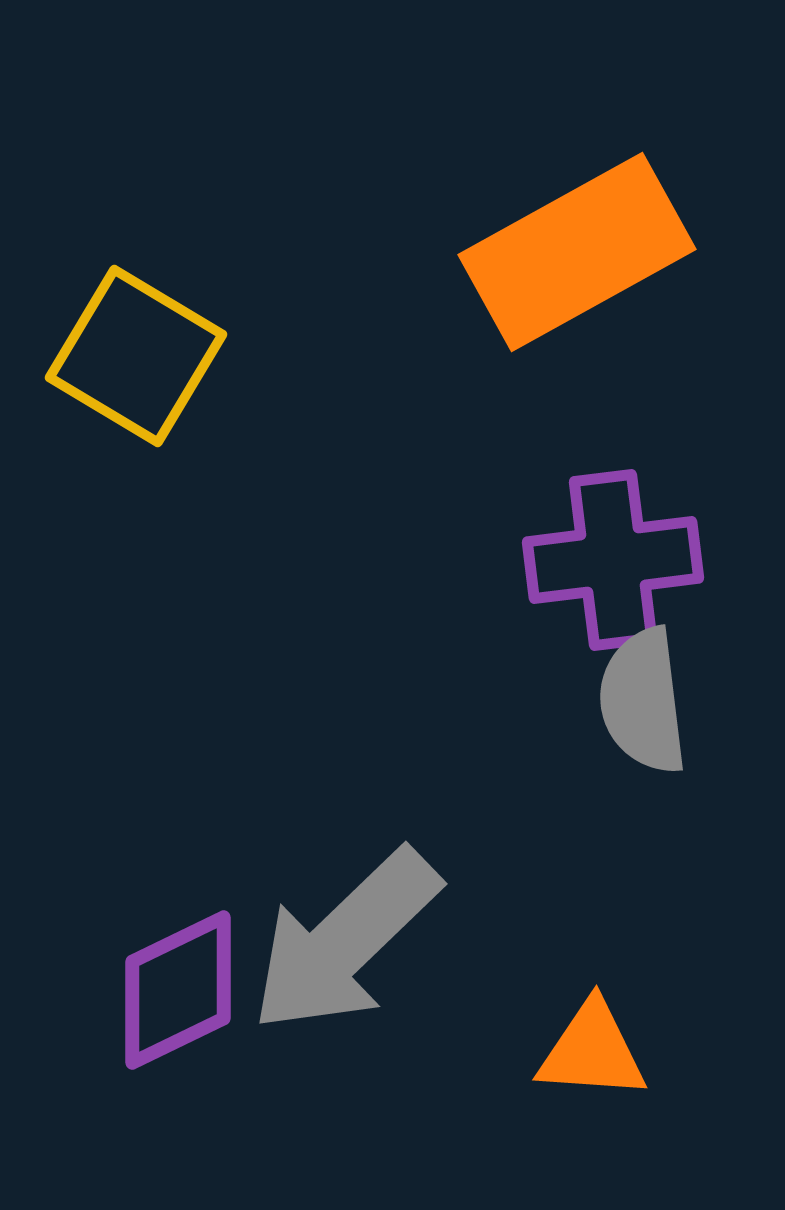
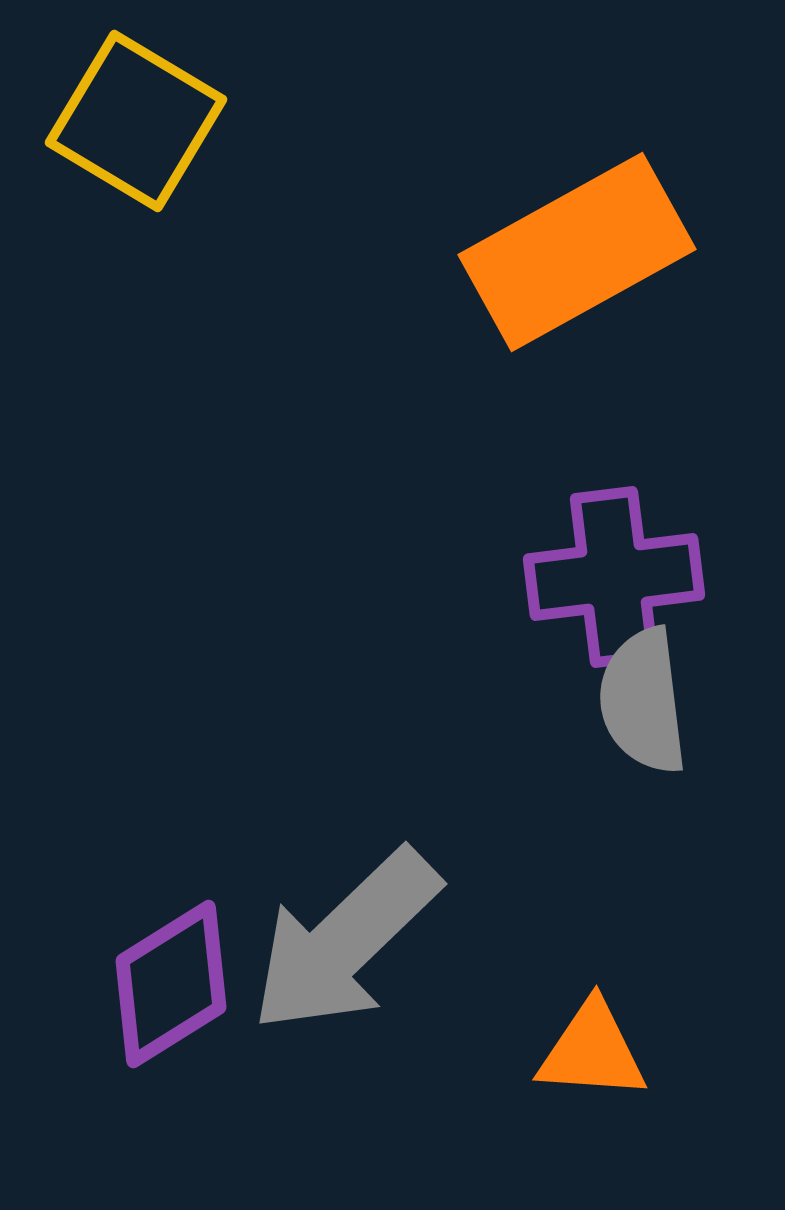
yellow square: moved 235 px up
purple cross: moved 1 px right, 17 px down
purple diamond: moved 7 px left, 6 px up; rotated 6 degrees counterclockwise
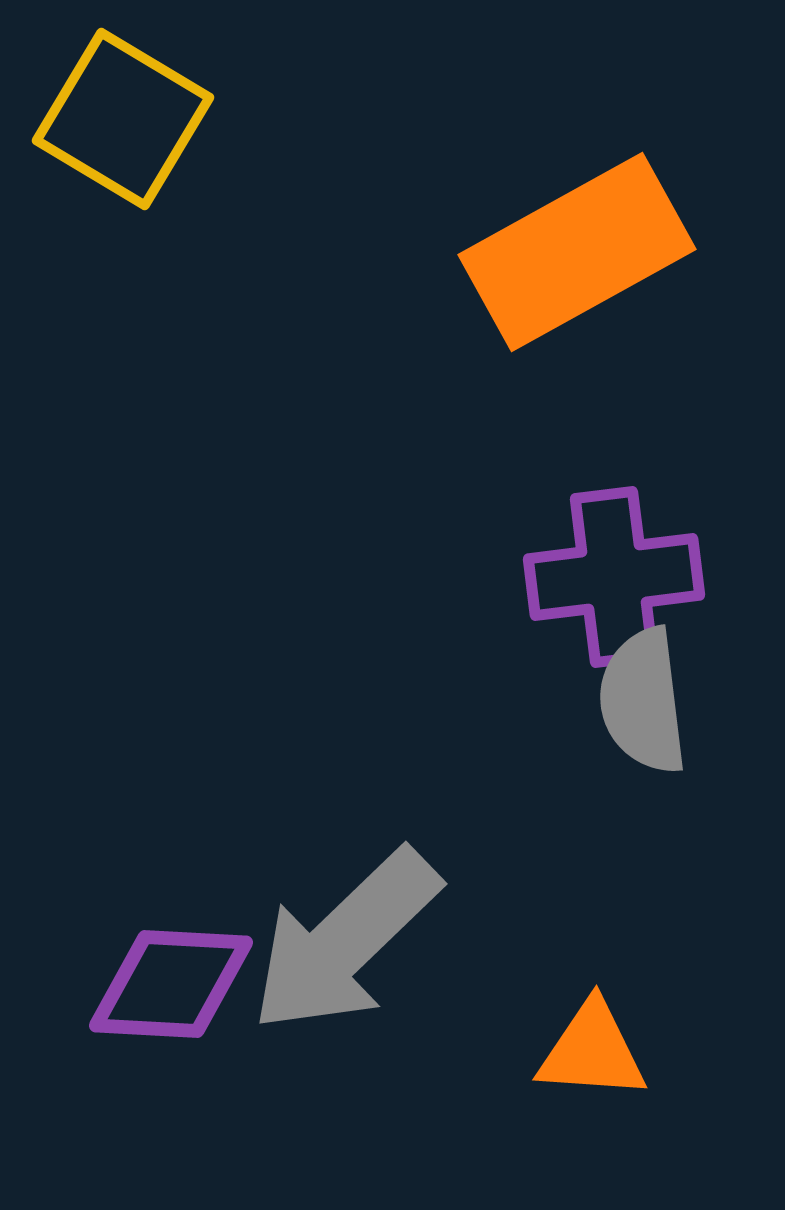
yellow square: moved 13 px left, 2 px up
purple diamond: rotated 35 degrees clockwise
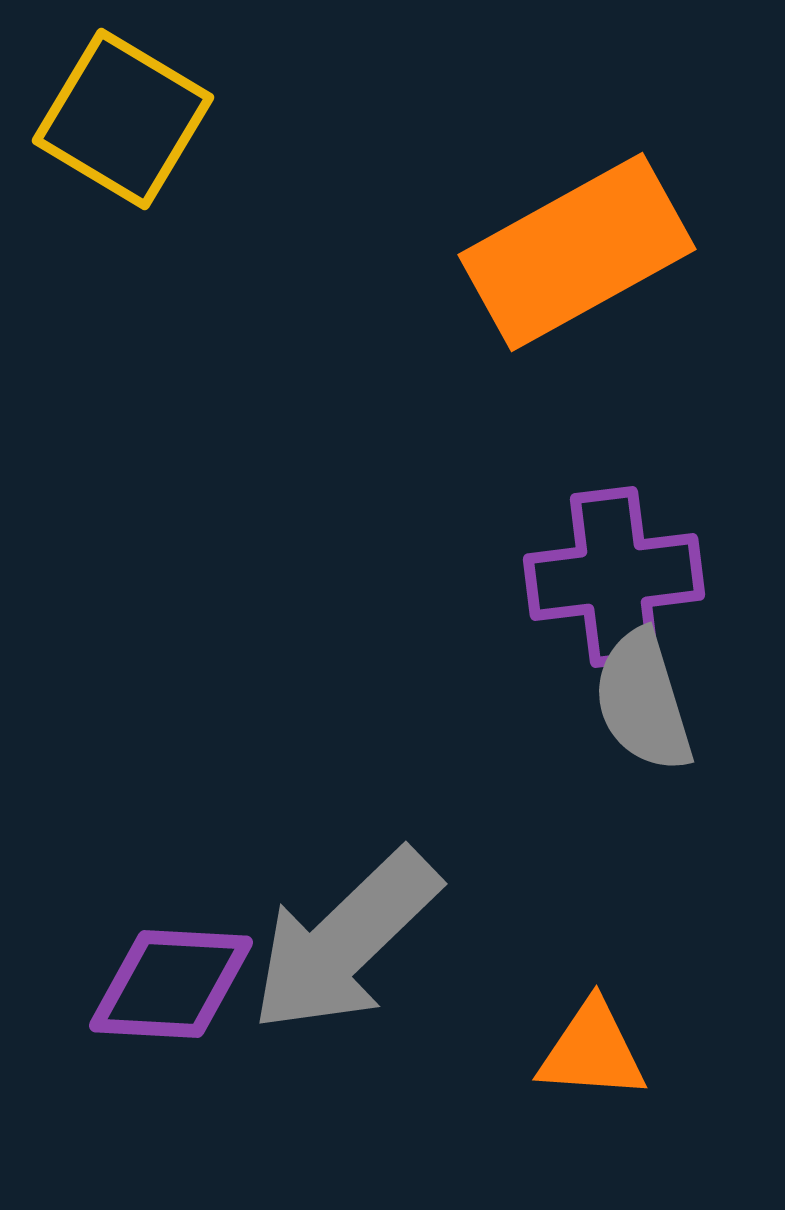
gray semicircle: rotated 10 degrees counterclockwise
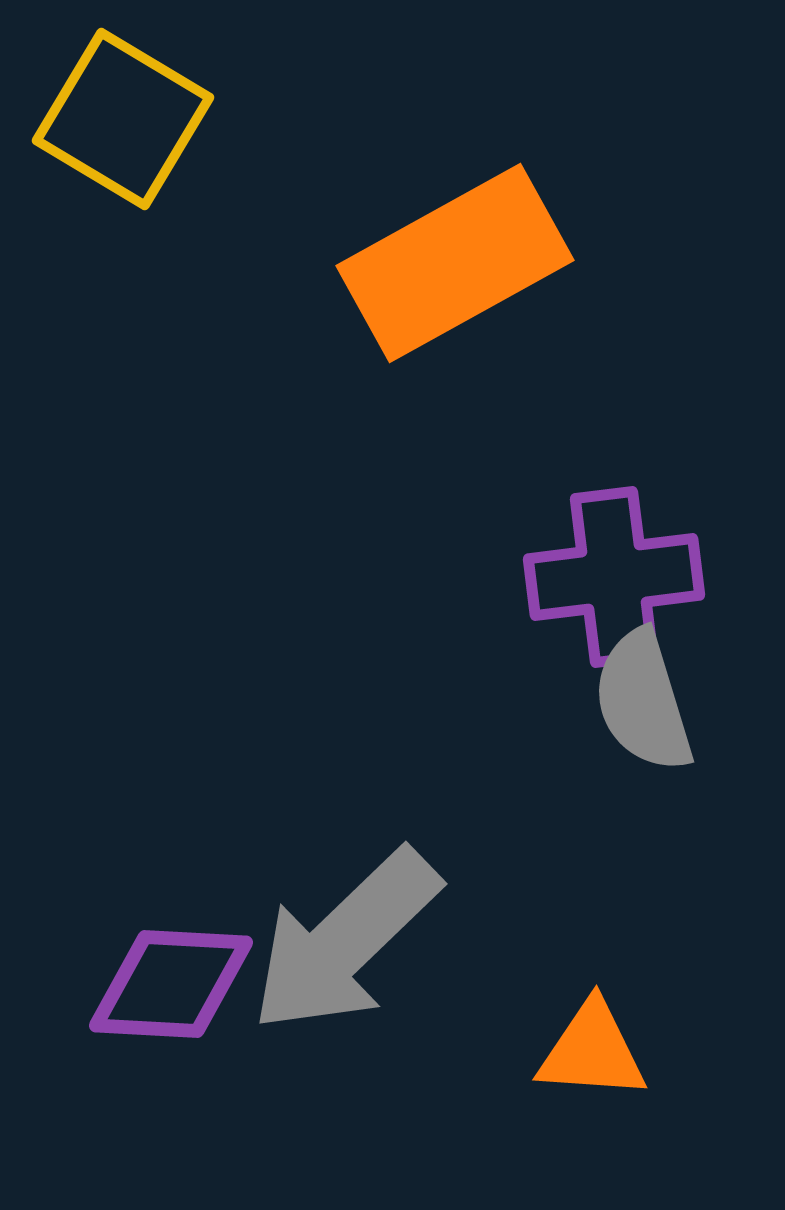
orange rectangle: moved 122 px left, 11 px down
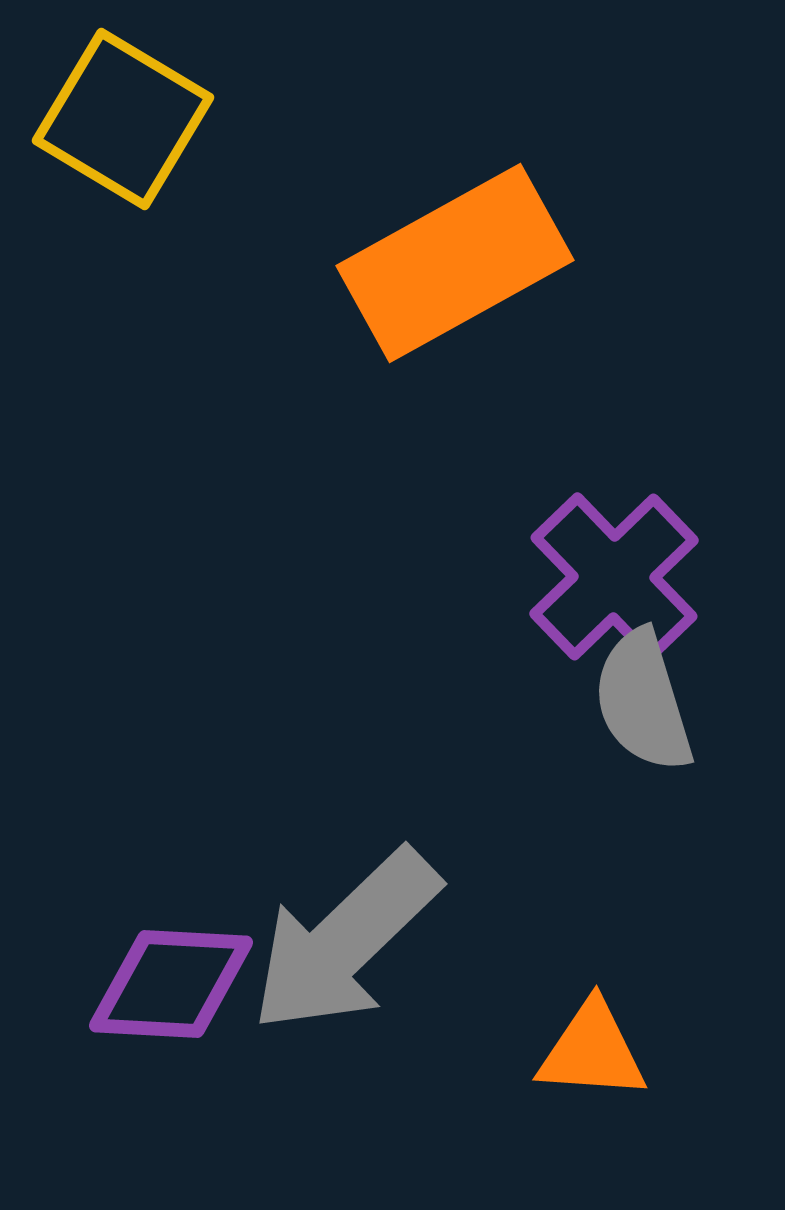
purple cross: rotated 37 degrees counterclockwise
